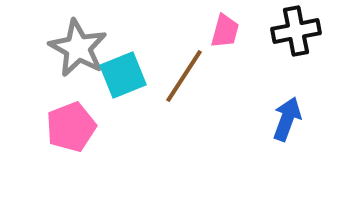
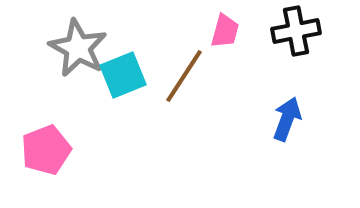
pink pentagon: moved 25 px left, 23 px down
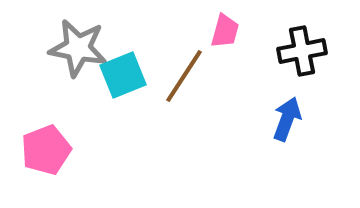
black cross: moved 6 px right, 20 px down
gray star: rotated 18 degrees counterclockwise
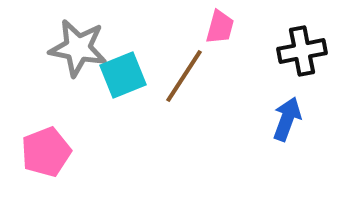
pink trapezoid: moved 5 px left, 4 px up
pink pentagon: moved 2 px down
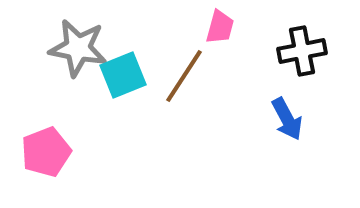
blue arrow: rotated 132 degrees clockwise
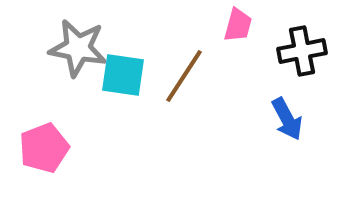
pink trapezoid: moved 18 px right, 2 px up
cyan square: rotated 30 degrees clockwise
pink pentagon: moved 2 px left, 4 px up
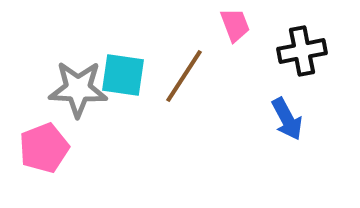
pink trapezoid: moved 3 px left; rotated 36 degrees counterclockwise
gray star: moved 41 px down; rotated 8 degrees counterclockwise
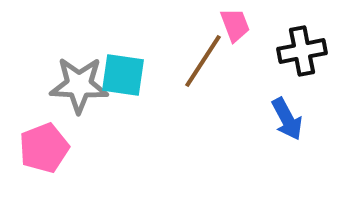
brown line: moved 19 px right, 15 px up
gray star: moved 1 px right, 4 px up
